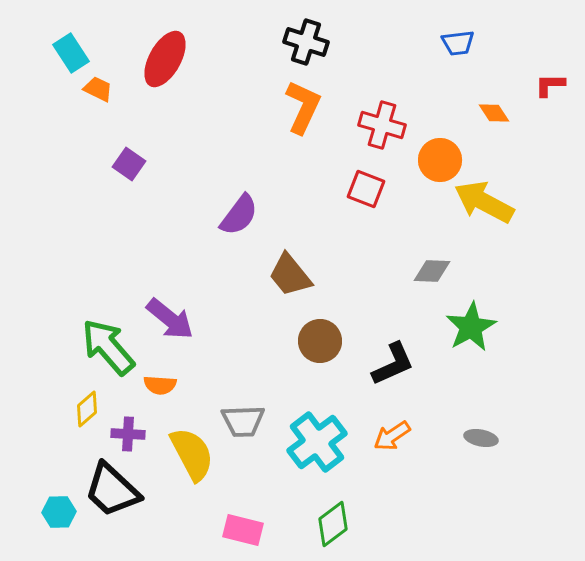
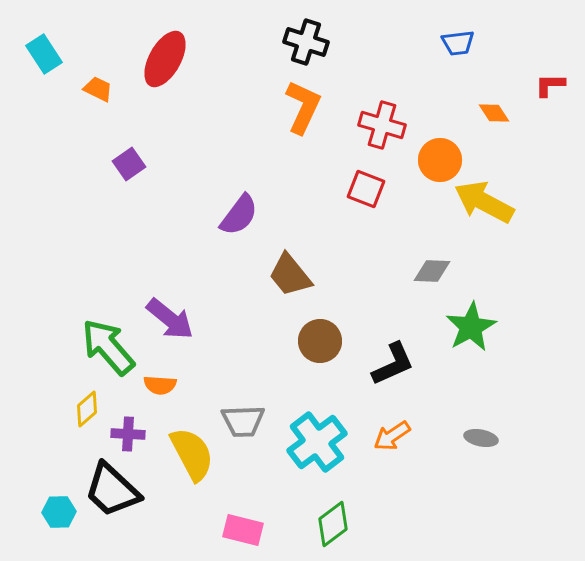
cyan rectangle: moved 27 px left, 1 px down
purple square: rotated 20 degrees clockwise
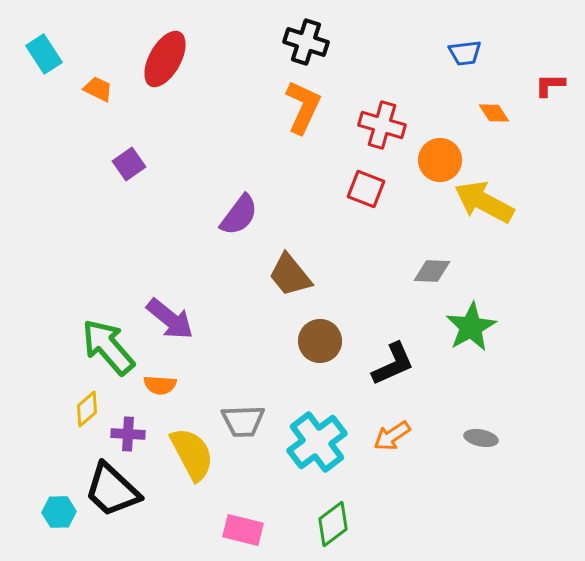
blue trapezoid: moved 7 px right, 10 px down
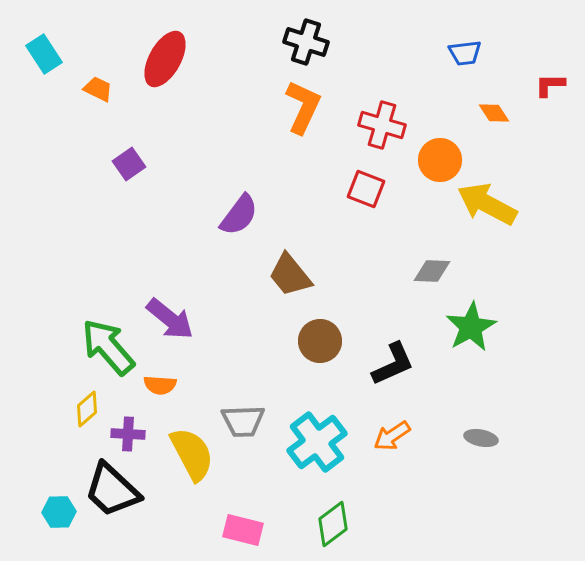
yellow arrow: moved 3 px right, 2 px down
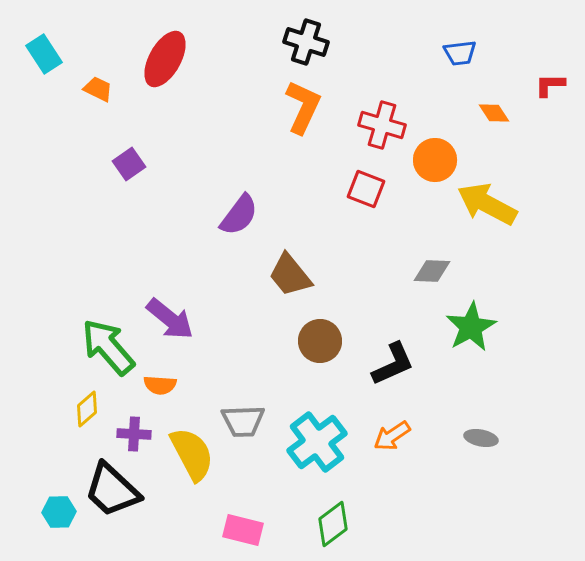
blue trapezoid: moved 5 px left
orange circle: moved 5 px left
purple cross: moved 6 px right
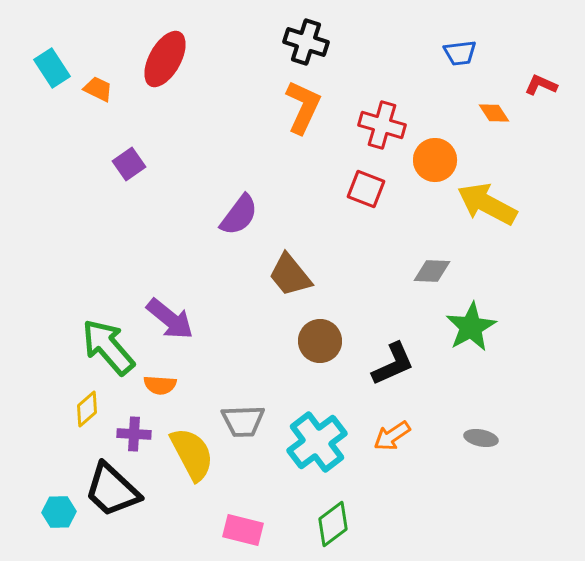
cyan rectangle: moved 8 px right, 14 px down
red L-shape: moved 9 px left; rotated 24 degrees clockwise
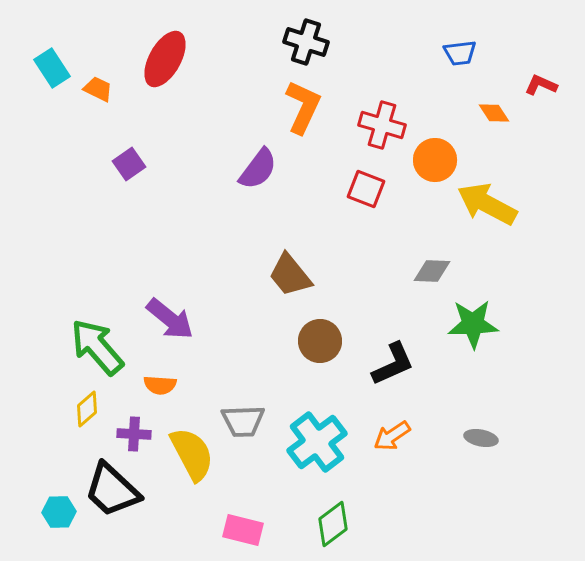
purple semicircle: moved 19 px right, 46 px up
green star: moved 2 px right, 3 px up; rotated 27 degrees clockwise
green arrow: moved 11 px left
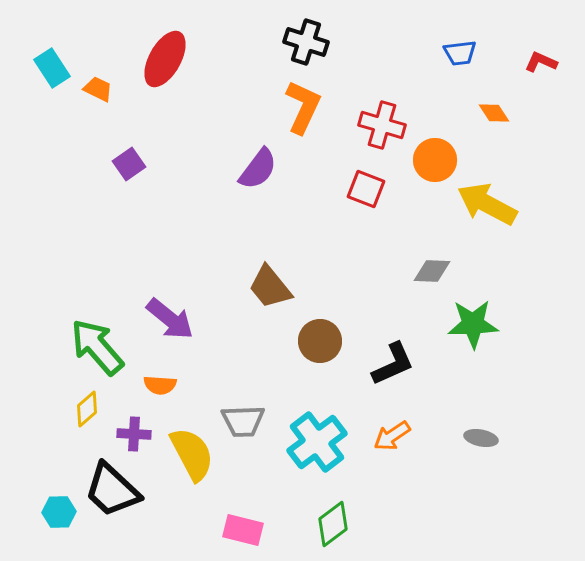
red L-shape: moved 23 px up
brown trapezoid: moved 20 px left, 12 px down
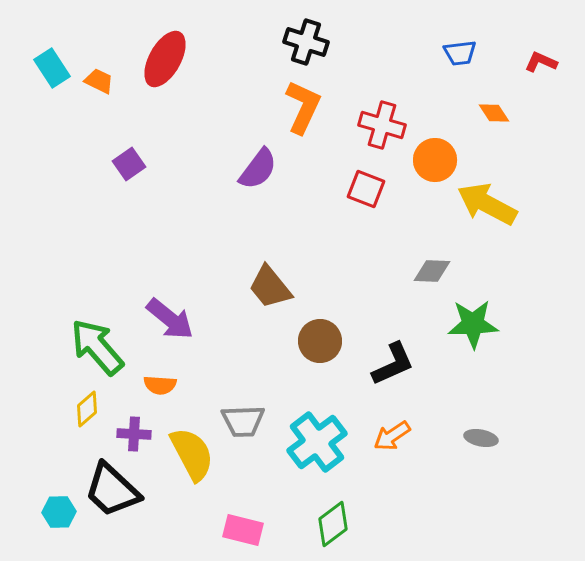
orange trapezoid: moved 1 px right, 8 px up
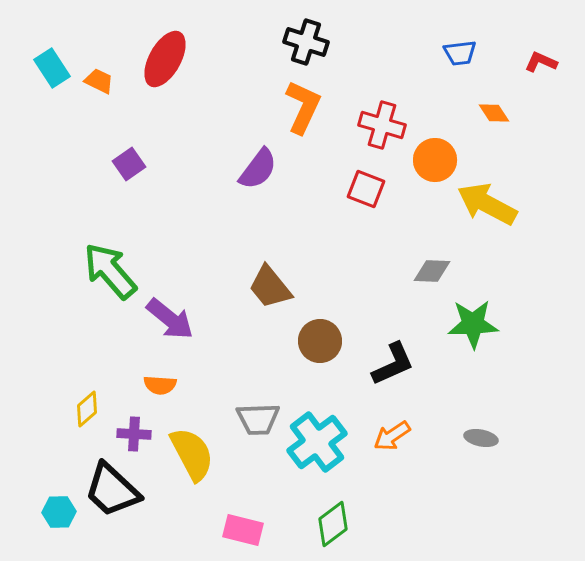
green arrow: moved 13 px right, 76 px up
gray trapezoid: moved 15 px right, 2 px up
